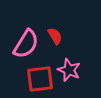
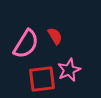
pink star: rotated 25 degrees clockwise
red square: moved 2 px right
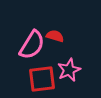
red semicircle: rotated 42 degrees counterclockwise
pink semicircle: moved 6 px right, 1 px down
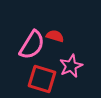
pink star: moved 2 px right, 4 px up
red square: rotated 24 degrees clockwise
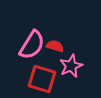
red semicircle: moved 10 px down
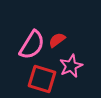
red semicircle: moved 2 px right, 6 px up; rotated 54 degrees counterclockwise
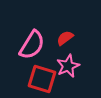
red semicircle: moved 8 px right, 2 px up
pink star: moved 3 px left
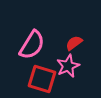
red semicircle: moved 9 px right, 5 px down
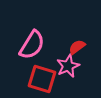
red semicircle: moved 3 px right, 4 px down
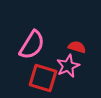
red semicircle: rotated 54 degrees clockwise
red square: moved 1 px right, 1 px up
